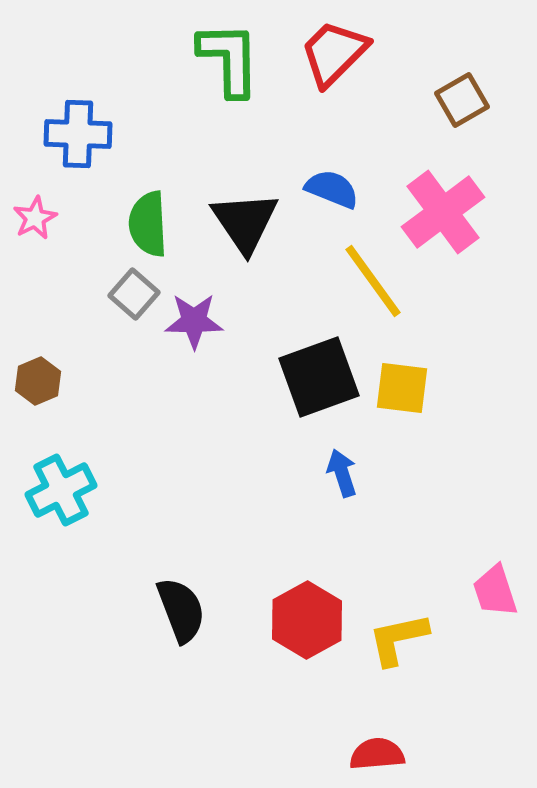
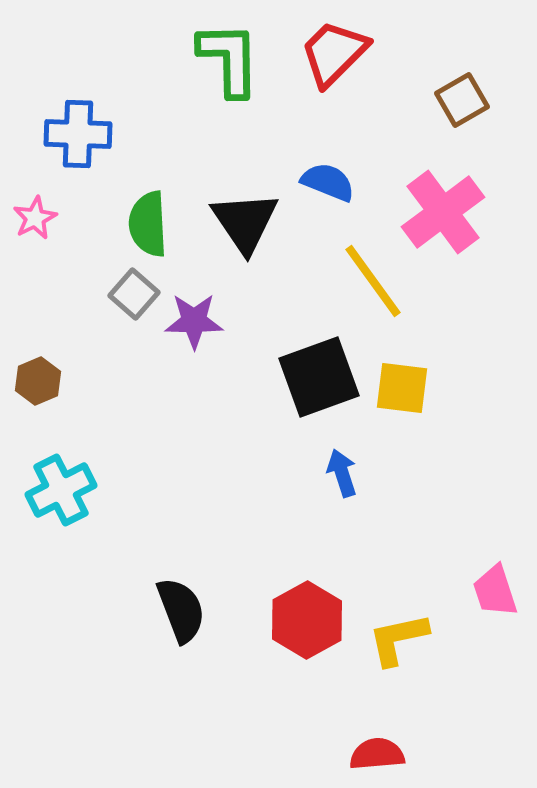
blue semicircle: moved 4 px left, 7 px up
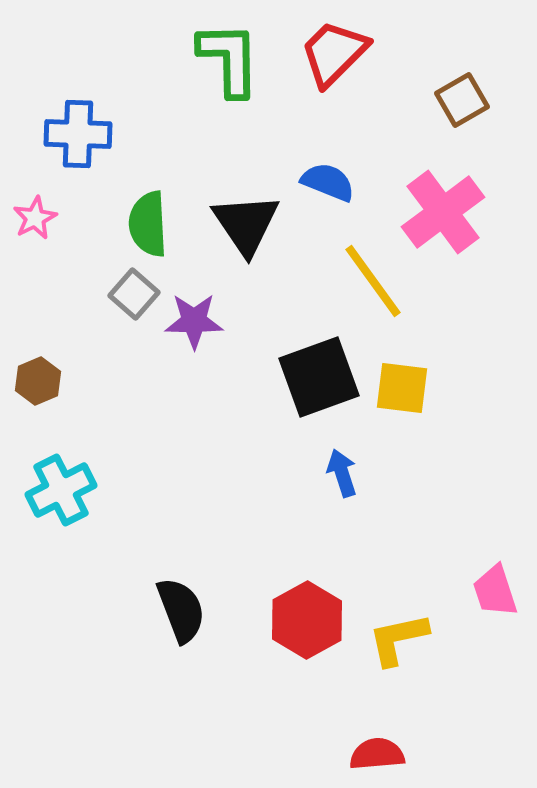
black triangle: moved 1 px right, 2 px down
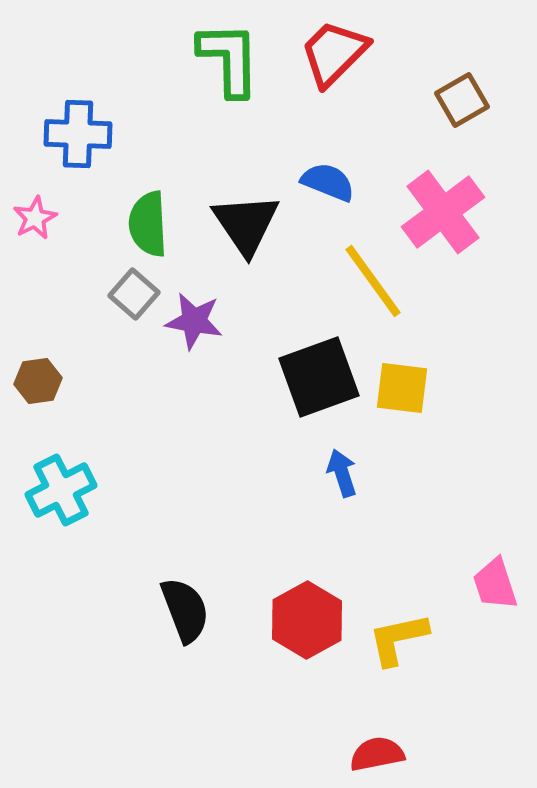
purple star: rotated 10 degrees clockwise
brown hexagon: rotated 15 degrees clockwise
pink trapezoid: moved 7 px up
black semicircle: moved 4 px right
red semicircle: rotated 6 degrees counterclockwise
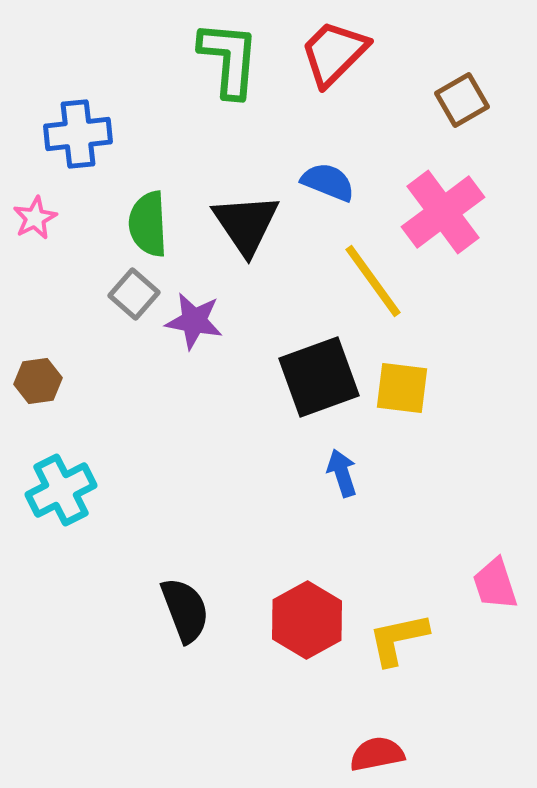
green L-shape: rotated 6 degrees clockwise
blue cross: rotated 8 degrees counterclockwise
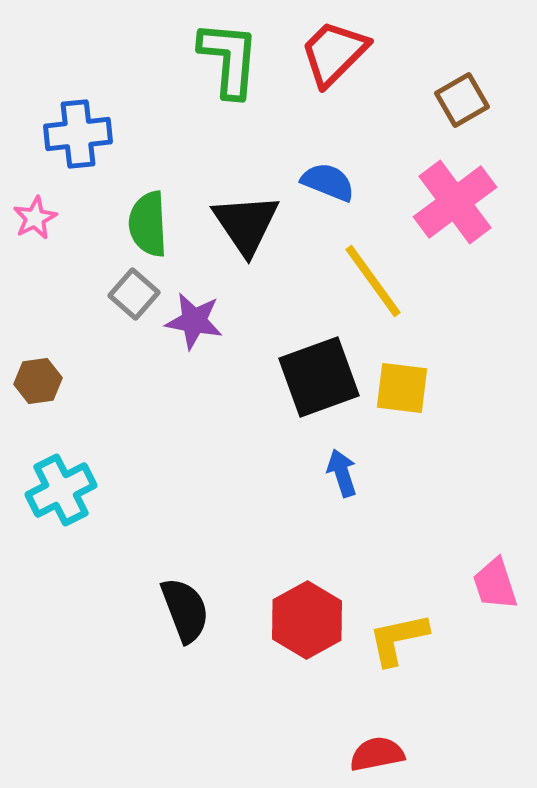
pink cross: moved 12 px right, 10 px up
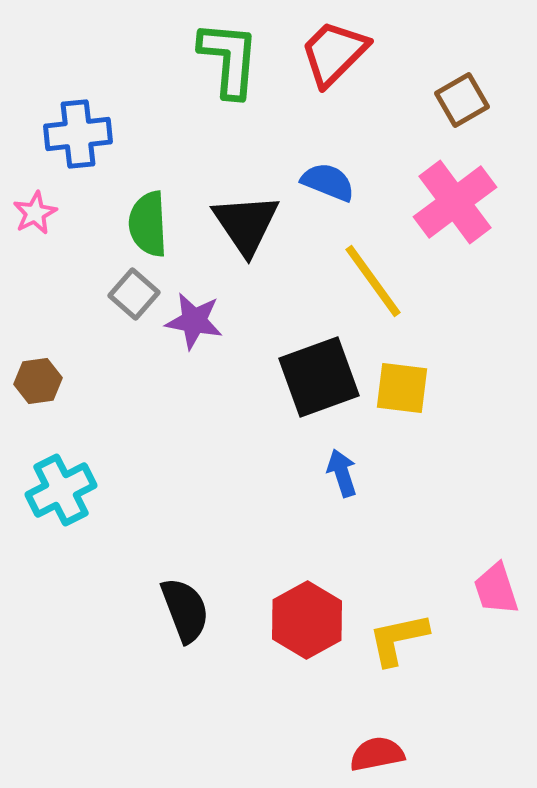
pink star: moved 5 px up
pink trapezoid: moved 1 px right, 5 px down
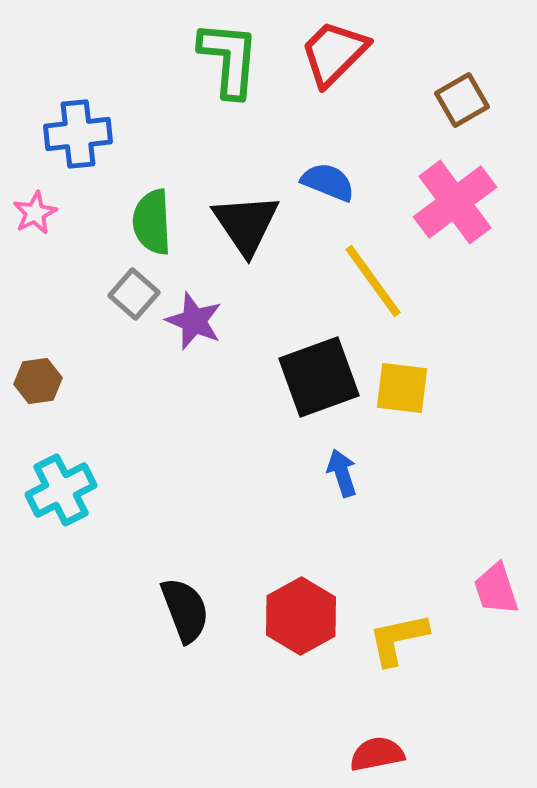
green semicircle: moved 4 px right, 2 px up
purple star: rotated 12 degrees clockwise
red hexagon: moved 6 px left, 4 px up
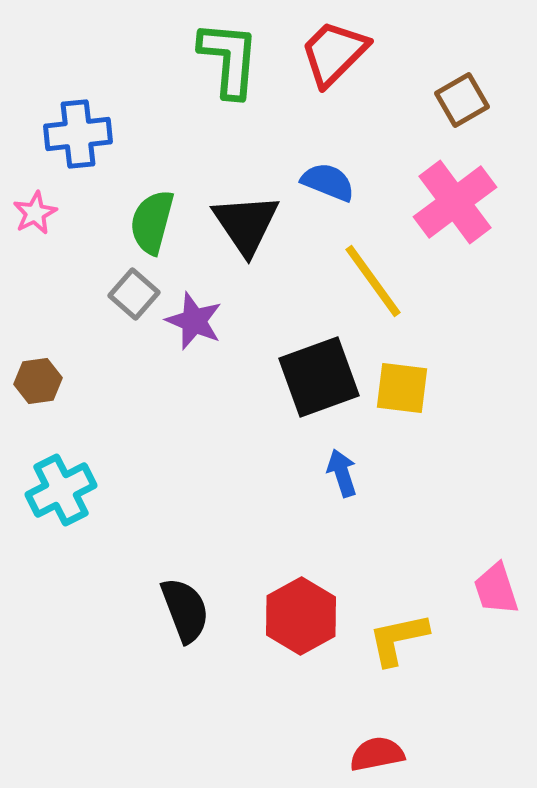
green semicircle: rotated 18 degrees clockwise
